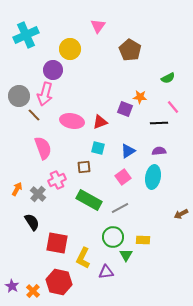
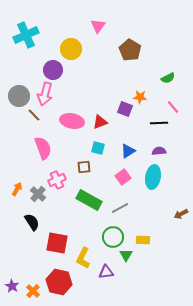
yellow circle: moved 1 px right
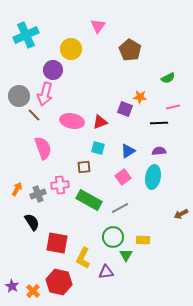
pink line: rotated 64 degrees counterclockwise
pink cross: moved 3 px right, 5 px down; rotated 18 degrees clockwise
gray cross: rotated 28 degrees clockwise
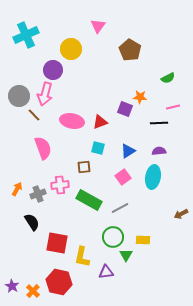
yellow L-shape: moved 1 px left, 1 px up; rotated 15 degrees counterclockwise
